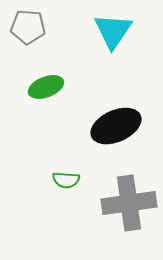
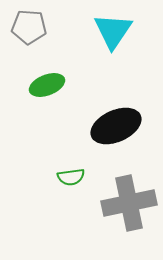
gray pentagon: moved 1 px right
green ellipse: moved 1 px right, 2 px up
green semicircle: moved 5 px right, 3 px up; rotated 12 degrees counterclockwise
gray cross: rotated 4 degrees counterclockwise
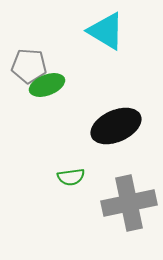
gray pentagon: moved 39 px down
cyan triangle: moved 7 px left; rotated 33 degrees counterclockwise
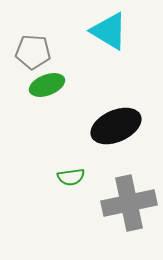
cyan triangle: moved 3 px right
gray pentagon: moved 4 px right, 14 px up
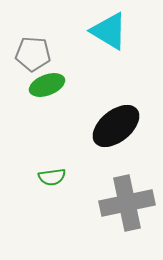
gray pentagon: moved 2 px down
black ellipse: rotated 15 degrees counterclockwise
green semicircle: moved 19 px left
gray cross: moved 2 px left
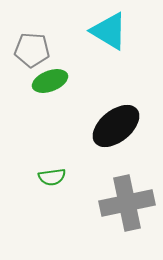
gray pentagon: moved 1 px left, 4 px up
green ellipse: moved 3 px right, 4 px up
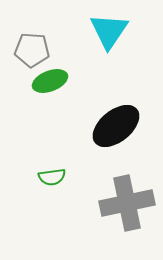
cyan triangle: rotated 33 degrees clockwise
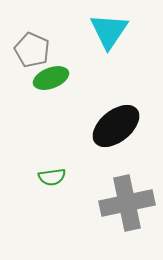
gray pentagon: rotated 20 degrees clockwise
green ellipse: moved 1 px right, 3 px up
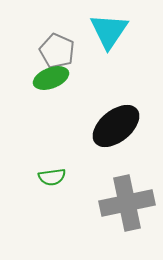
gray pentagon: moved 25 px right, 1 px down
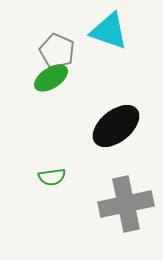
cyan triangle: rotated 45 degrees counterclockwise
green ellipse: rotated 12 degrees counterclockwise
gray cross: moved 1 px left, 1 px down
